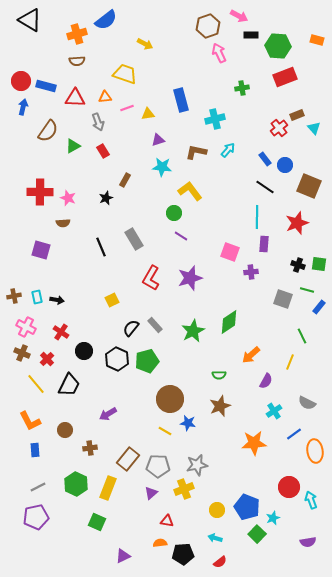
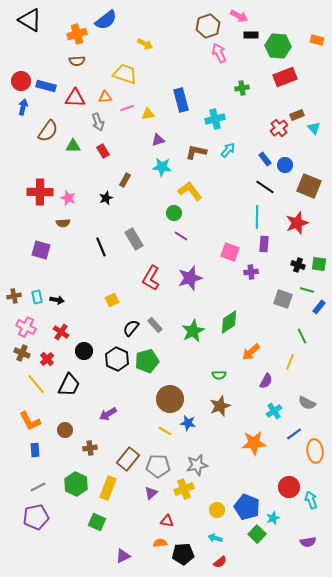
green triangle at (73, 146): rotated 28 degrees clockwise
orange arrow at (251, 355): moved 3 px up
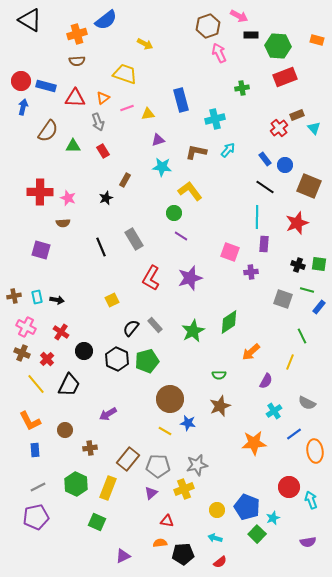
orange triangle at (105, 97): moved 2 px left, 1 px down; rotated 32 degrees counterclockwise
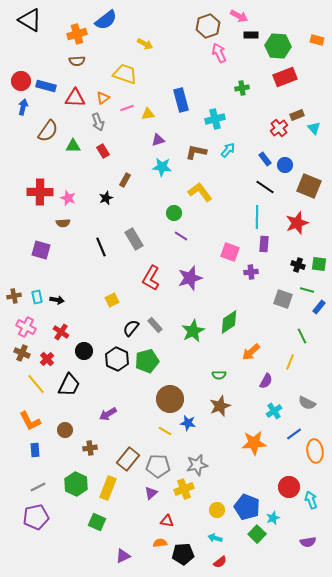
yellow L-shape at (190, 191): moved 10 px right, 1 px down
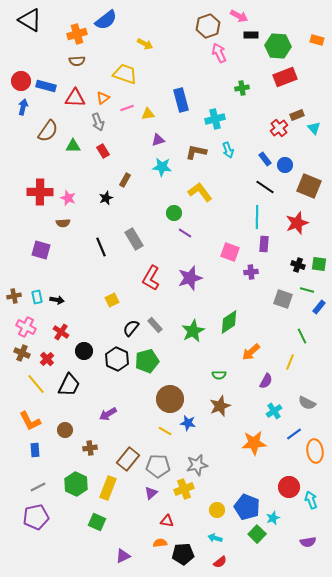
cyan arrow at (228, 150): rotated 119 degrees clockwise
purple line at (181, 236): moved 4 px right, 3 px up
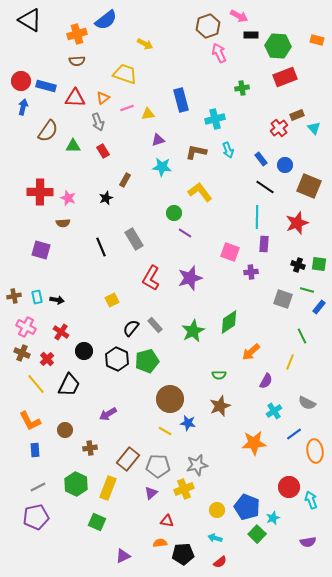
blue rectangle at (265, 159): moved 4 px left
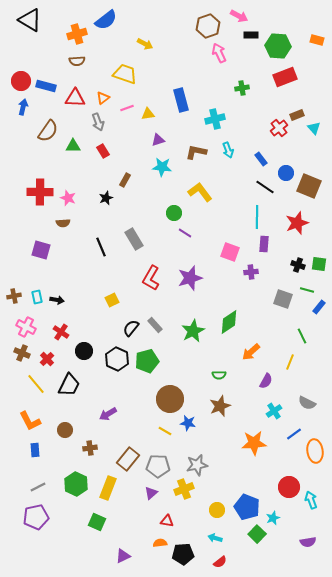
blue circle at (285, 165): moved 1 px right, 8 px down
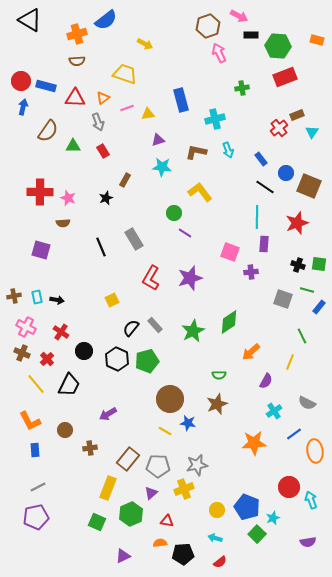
cyan triangle at (314, 128): moved 2 px left, 4 px down; rotated 16 degrees clockwise
brown star at (220, 406): moved 3 px left, 2 px up
green hexagon at (76, 484): moved 55 px right, 30 px down; rotated 10 degrees clockwise
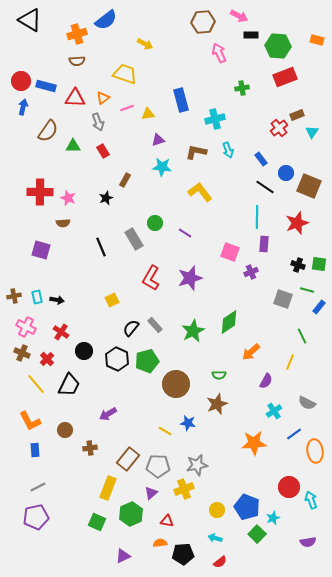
brown hexagon at (208, 26): moved 5 px left, 4 px up; rotated 15 degrees clockwise
green circle at (174, 213): moved 19 px left, 10 px down
purple cross at (251, 272): rotated 16 degrees counterclockwise
brown circle at (170, 399): moved 6 px right, 15 px up
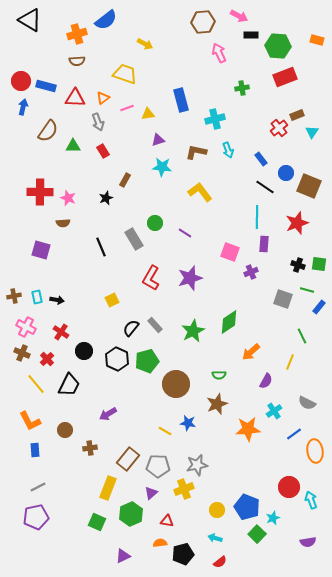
orange star at (254, 443): moved 6 px left, 14 px up
black pentagon at (183, 554): rotated 10 degrees counterclockwise
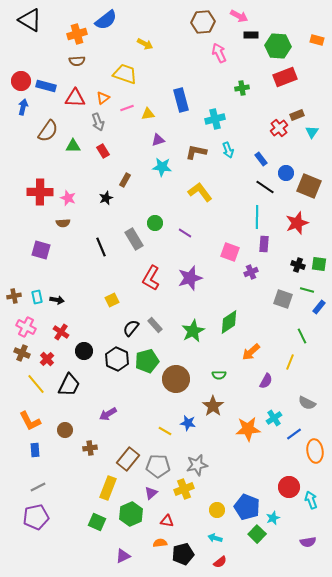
brown circle at (176, 384): moved 5 px up
brown star at (217, 404): moved 4 px left, 2 px down; rotated 15 degrees counterclockwise
cyan cross at (274, 411): moved 7 px down
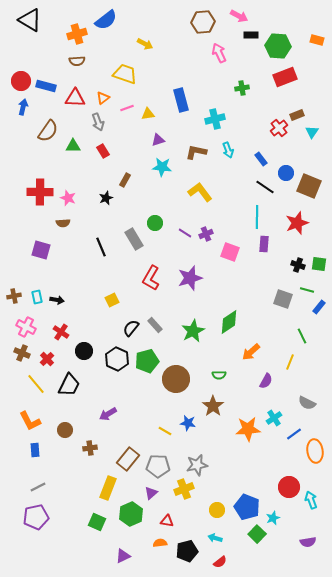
purple cross at (251, 272): moved 45 px left, 38 px up
black pentagon at (183, 554): moved 4 px right, 3 px up
